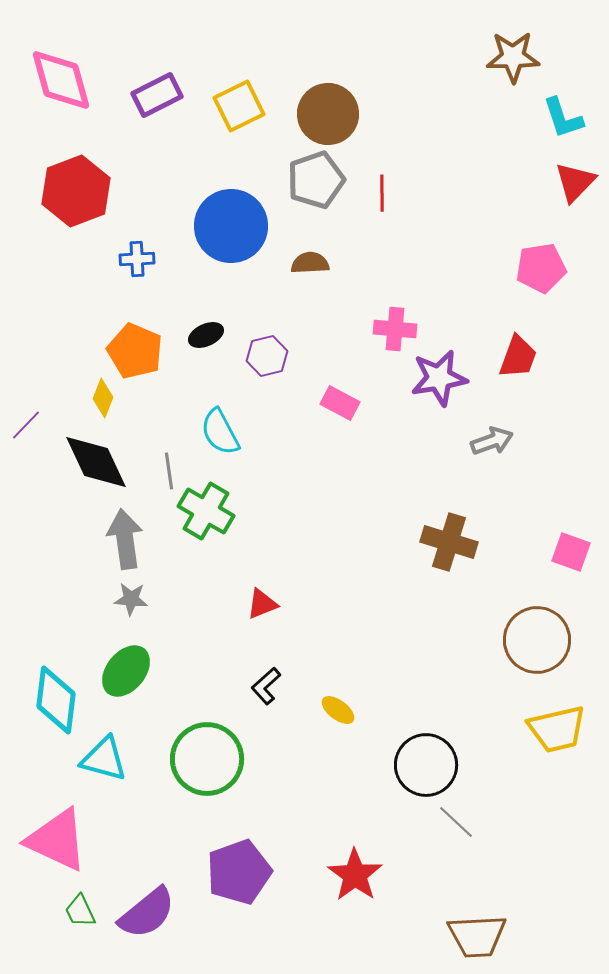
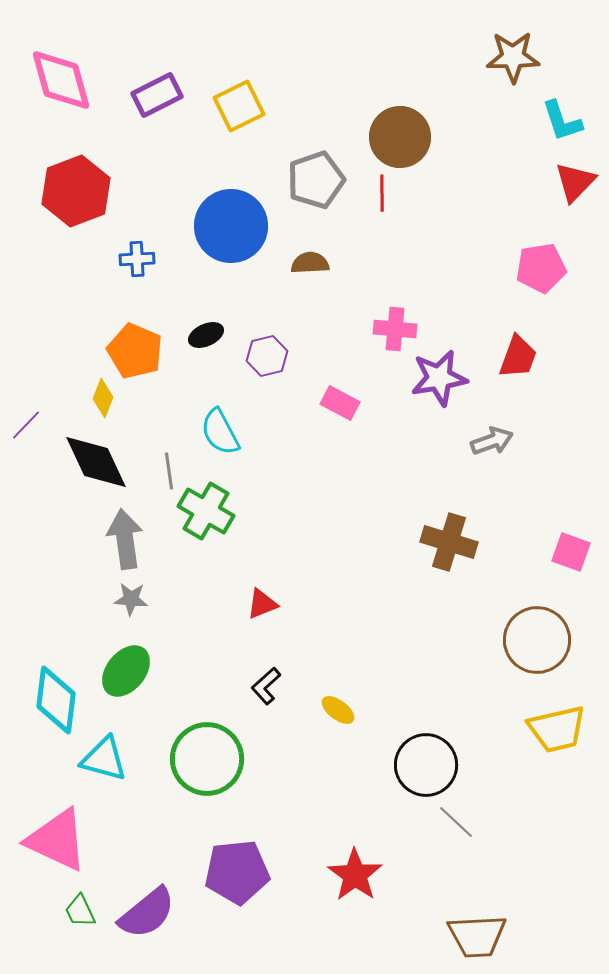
brown circle at (328, 114): moved 72 px right, 23 px down
cyan L-shape at (563, 118): moved 1 px left, 3 px down
purple pentagon at (239, 872): moved 2 px left; rotated 14 degrees clockwise
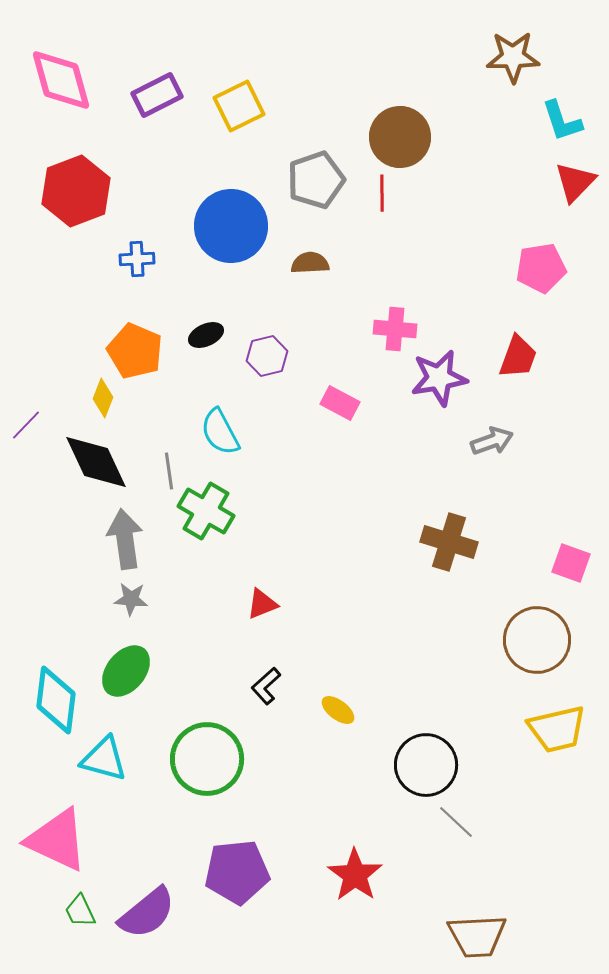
pink square at (571, 552): moved 11 px down
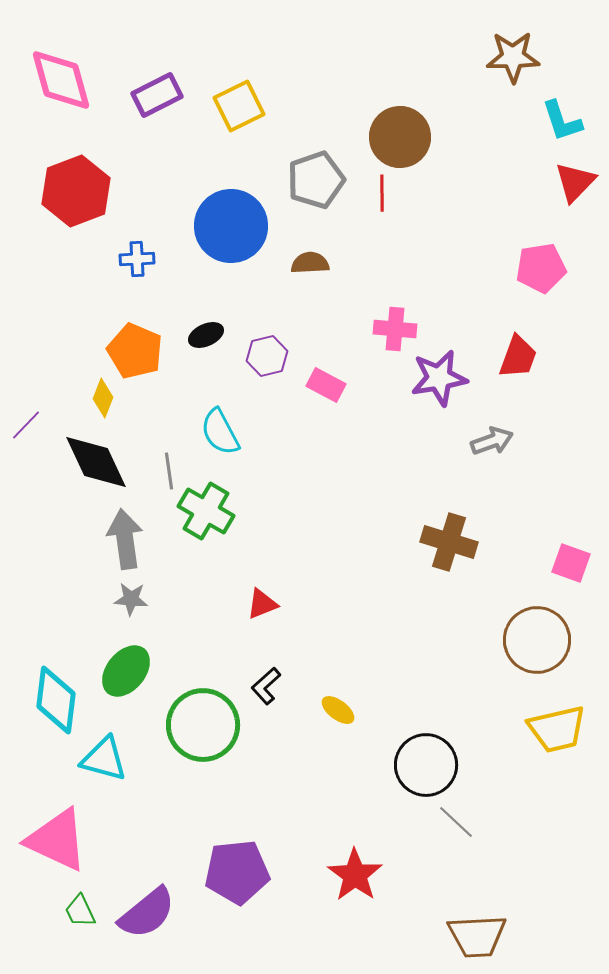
pink rectangle at (340, 403): moved 14 px left, 18 px up
green circle at (207, 759): moved 4 px left, 34 px up
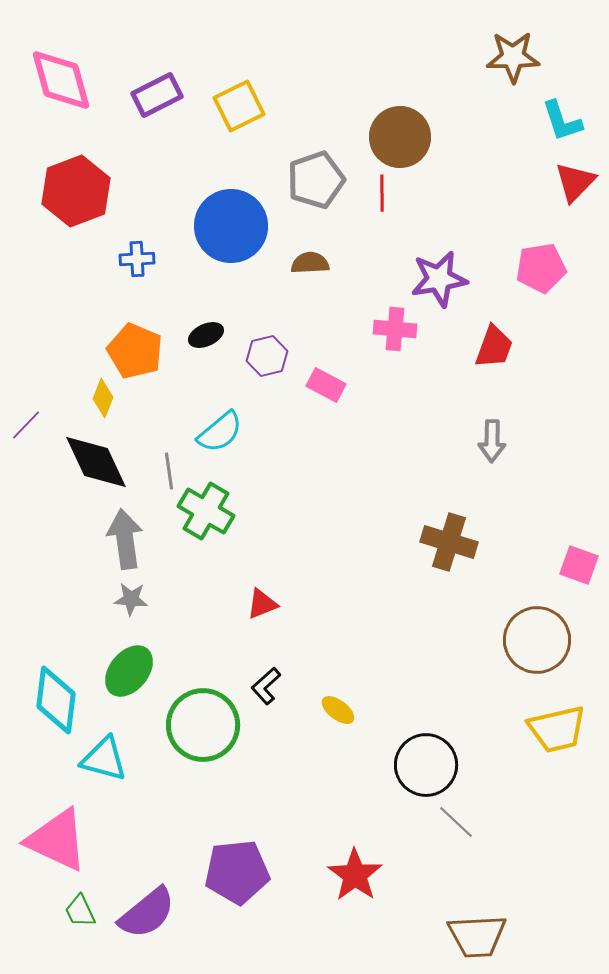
red trapezoid at (518, 357): moved 24 px left, 10 px up
purple star at (439, 378): moved 99 px up
cyan semicircle at (220, 432): rotated 102 degrees counterclockwise
gray arrow at (492, 441): rotated 111 degrees clockwise
pink square at (571, 563): moved 8 px right, 2 px down
green ellipse at (126, 671): moved 3 px right
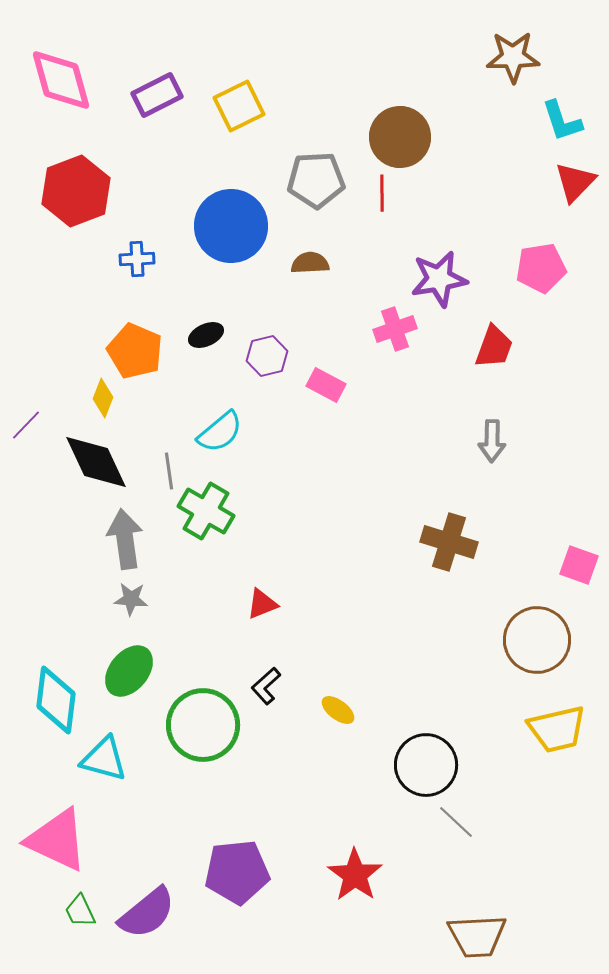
gray pentagon at (316, 180): rotated 16 degrees clockwise
pink cross at (395, 329): rotated 24 degrees counterclockwise
